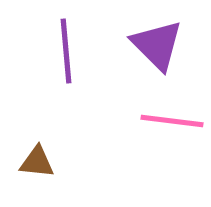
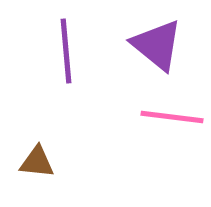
purple triangle: rotated 6 degrees counterclockwise
pink line: moved 4 px up
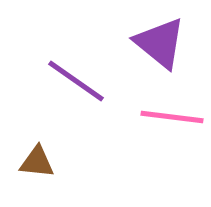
purple triangle: moved 3 px right, 2 px up
purple line: moved 10 px right, 30 px down; rotated 50 degrees counterclockwise
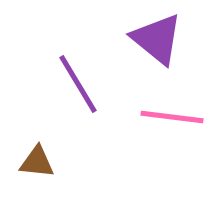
purple triangle: moved 3 px left, 4 px up
purple line: moved 2 px right, 3 px down; rotated 24 degrees clockwise
